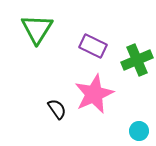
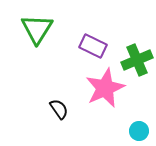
pink star: moved 11 px right, 6 px up
black semicircle: moved 2 px right
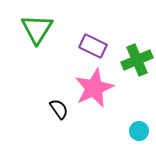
pink star: moved 11 px left
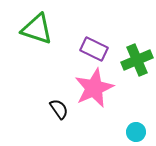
green triangle: rotated 44 degrees counterclockwise
purple rectangle: moved 1 px right, 3 px down
cyan circle: moved 3 px left, 1 px down
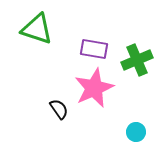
purple rectangle: rotated 16 degrees counterclockwise
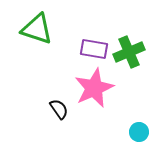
green cross: moved 8 px left, 8 px up
cyan circle: moved 3 px right
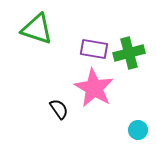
green cross: moved 1 px down; rotated 8 degrees clockwise
pink star: rotated 18 degrees counterclockwise
cyan circle: moved 1 px left, 2 px up
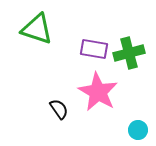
pink star: moved 4 px right, 4 px down
